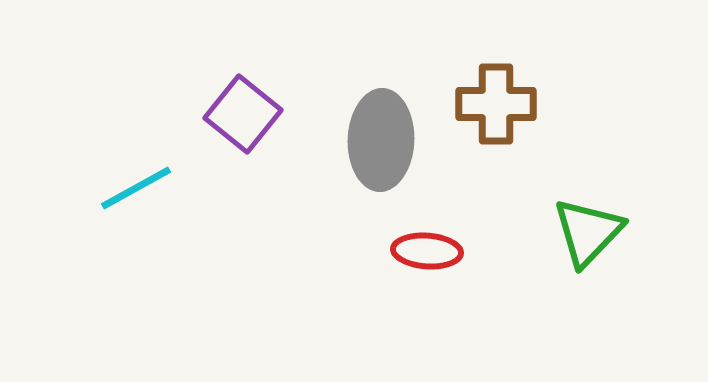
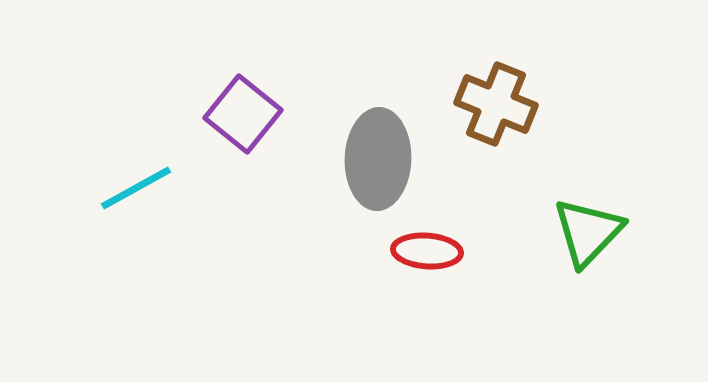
brown cross: rotated 22 degrees clockwise
gray ellipse: moved 3 px left, 19 px down
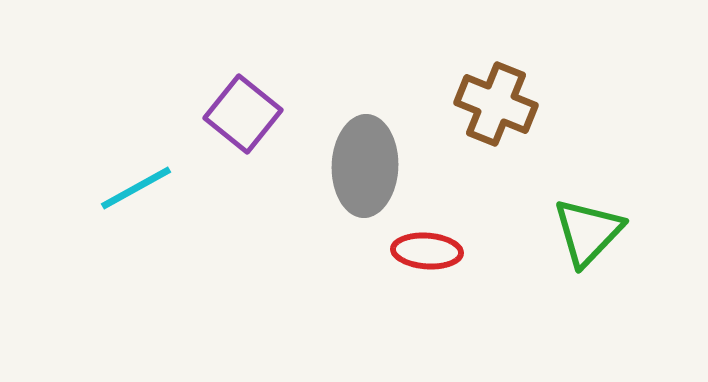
gray ellipse: moved 13 px left, 7 px down
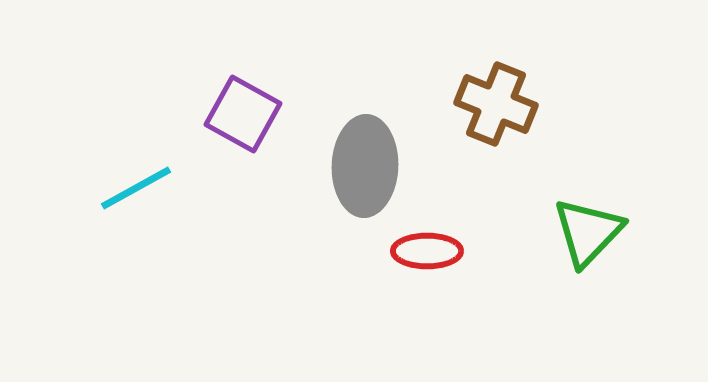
purple square: rotated 10 degrees counterclockwise
red ellipse: rotated 4 degrees counterclockwise
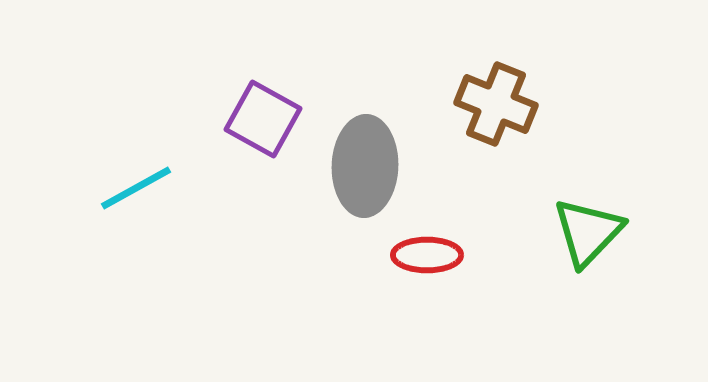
purple square: moved 20 px right, 5 px down
red ellipse: moved 4 px down
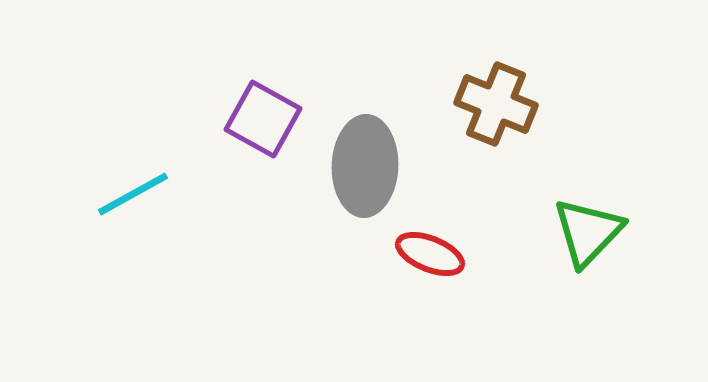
cyan line: moved 3 px left, 6 px down
red ellipse: moved 3 px right, 1 px up; rotated 22 degrees clockwise
